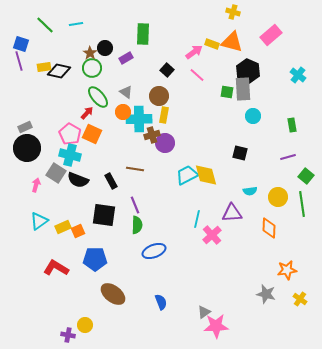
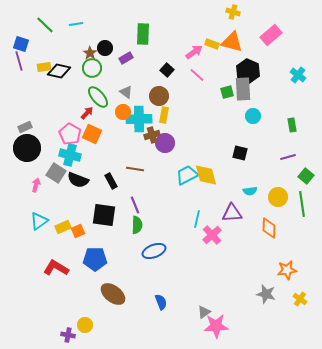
green square at (227, 92): rotated 24 degrees counterclockwise
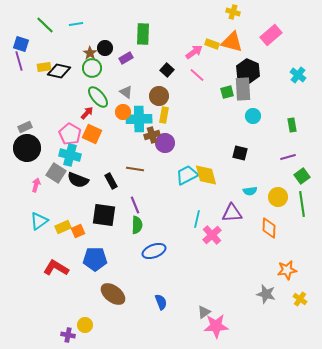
green square at (306, 176): moved 4 px left; rotated 14 degrees clockwise
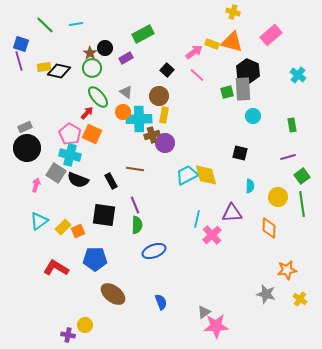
green rectangle at (143, 34): rotated 60 degrees clockwise
cyan semicircle at (250, 191): moved 5 px up; rotated 80 degrees counterclockwise
yellow rectangle at (63, 227): rotated 21 degrees counterclockwise
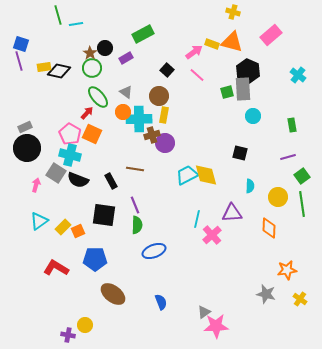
green line at (45, 25): moved 13 px right, 10 px up; rotated 30 degrees clockwise
